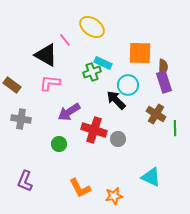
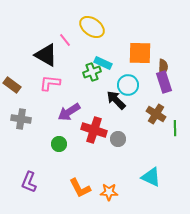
purple L-shape: moved 4 px right, 1 px down
orange star: moved 5 px left, 4 px up; rotated 12 degrees clockwise
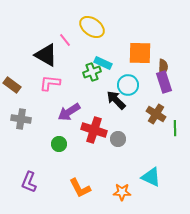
orange star: moved 13 px right
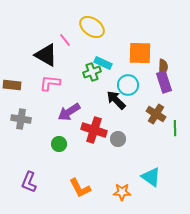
brown rectangle: rotated 30 degrees counterclockwise
cyan triangle: rotated 10 degrees clockwise
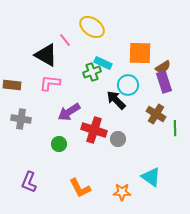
brown semicircle: rotated 56 degrees clockwise
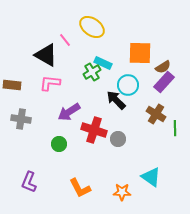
green cross: rotated 12 degrees counterclockwise
purple rectangle: rotated 60 degrees clockwise
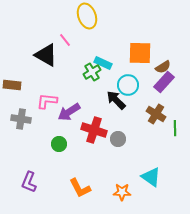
yellow ellipse: moved 5 px left, 11 px up; rotated 35 degrees clockwise
pink L-shape: moved 3 px left, 18 px down
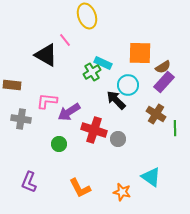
orange star: rotated 12 degrees clockwise
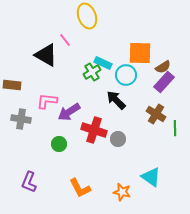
cyan circle: moved 2 px left, 10 px up
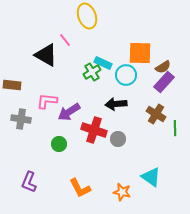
black arrow: moved 4 px down; rotated 50 degrees counterclockwise
